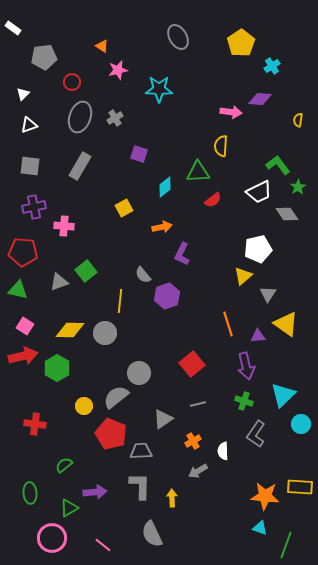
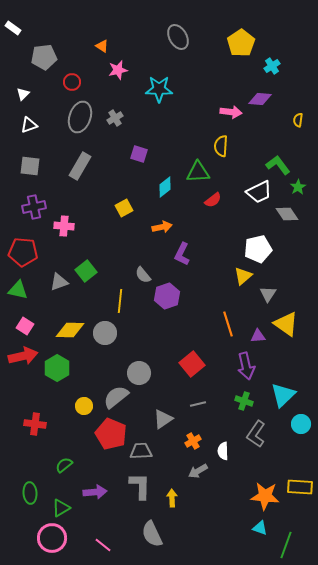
green triangle at (69, 508): moved 8 px left
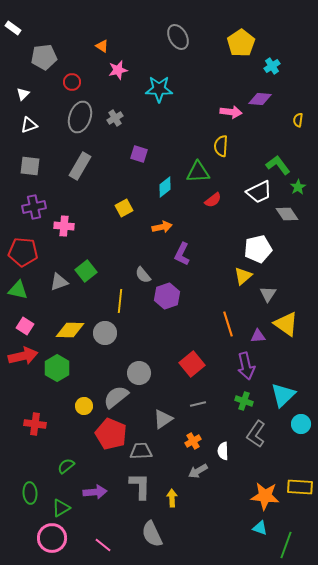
green semicircle at (64, 465): moved 2 px right, 1 px down
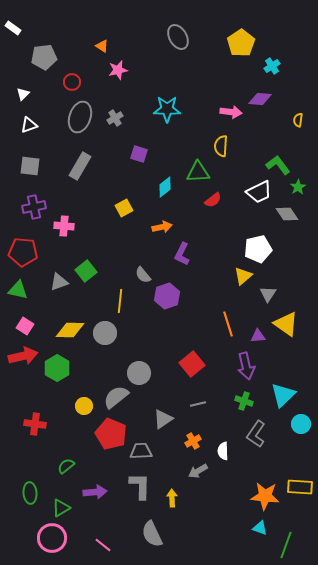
cyan star at (159, 89): moved 8 px right, 20 px down
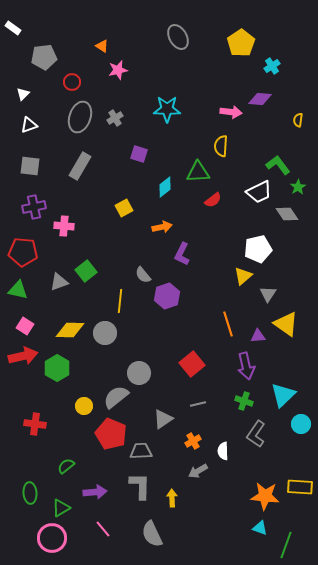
pink line at (103, 545): moved 16 px up; rotated 12 degrees clockwise
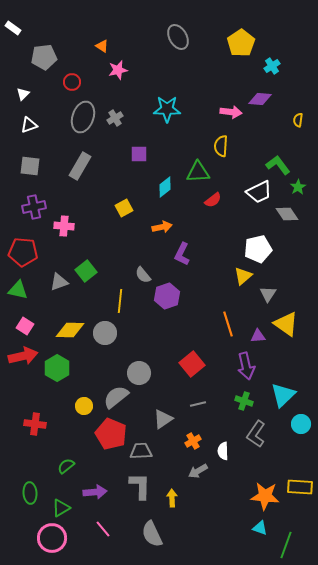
gray ellipse at (80, 117): moved 3 px right
purple square at (139, 154): rotated 18 degrees counterclockwise
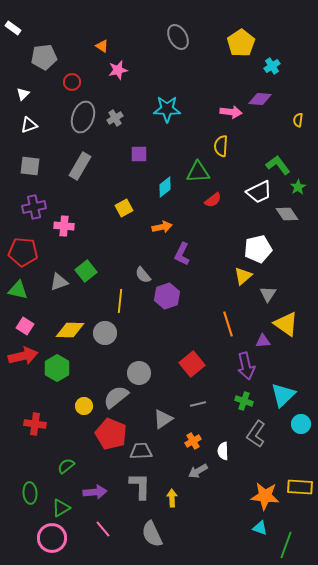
purple triangle at (258, 336): moved 5 px right, 5 px down
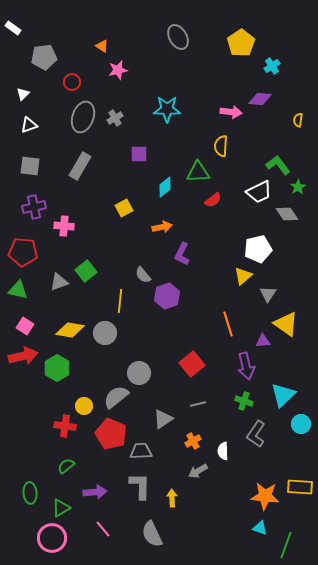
yellow diamond at (70, 330): rotated 8 degrees clockwise
red cross at (35, 424): moved 30 px right, 2 px down
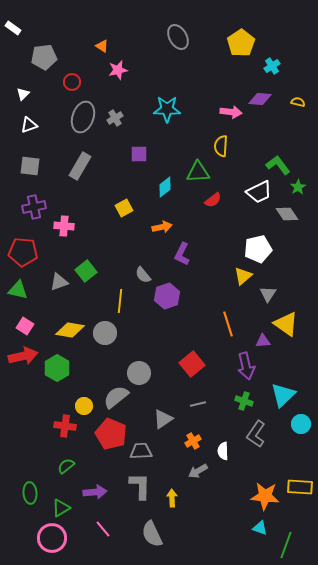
yellow semicircle at (298, 120): moved 18 px up; rotated 96 degrees clockwise
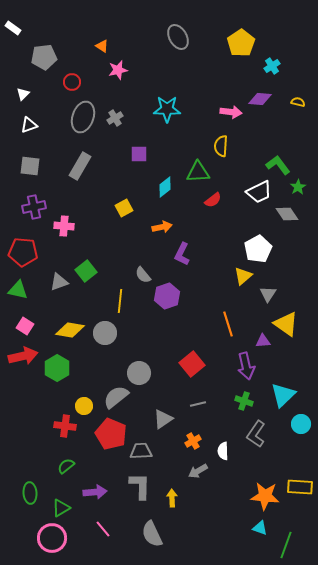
white pentagon at (258, 249): rotated 16 degrees counterclockwise
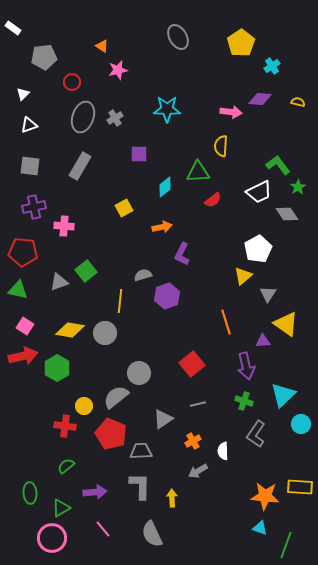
gray semicircle at (143, 275): rotated 114 degrees clockwise
orange line at (228, 324): moved 2 px left, 2 px up
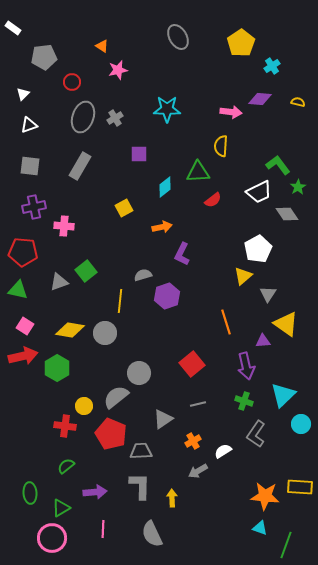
white semicircle at (223, 451): rotated 60 degrees clockwise
pink line at (103, 529): rotated 42 degrees clockwise
